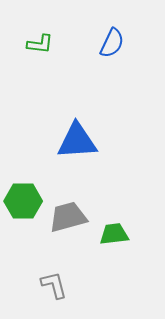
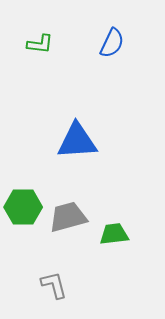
green hexagon: moved 6 px down
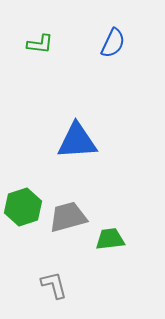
blue semicircle: moved 1 px right
green hexagon: rotated 18 degrees counterclockwise
green trapezoid: moved 4 px left, 5 px down
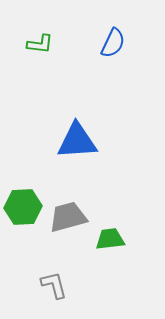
green hexagon: rotated 15 degrees clockwise
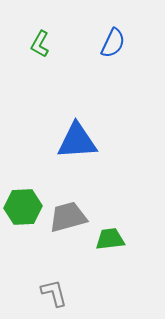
green L-shape: rotated 112 degrees clockwise
gray L-shape: moved 8 px down
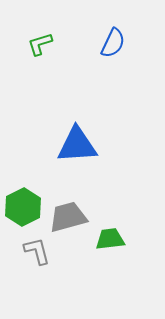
green L-shape: rotated 44 degrees clockwise
blue triangle: moved 4 px down
green hexagon: rotated 24 degrees counterclockwise
gray L-shape: moved 17 px left, 42 px up
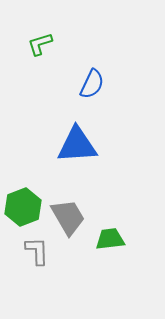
blue semicircle: moved 21 px left, 41 px down
green hexagon: rotated 6 degrees clockwise
gray trapezoid: rotated 75 degrees clockwise
gray L-shape: rotated 12 degrees clockwise
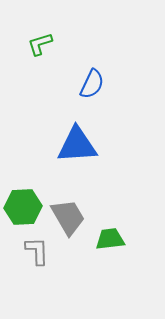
green hexagon: rotated 18 degrees clockwise
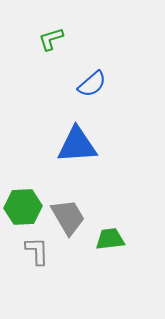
green L-shape: moved 11 px right, 5 px up
blue semicircle: rotated 24 degrees clockwise
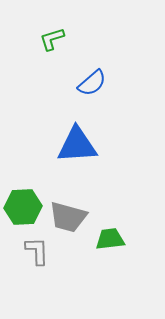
green L-shape: moved 1 px right
blue semicircle: moved 1 px up
gray trapezoid: rotated 135 degrees clockwise
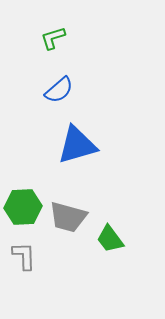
green L-shape: moved 1 px right, 1 px up
blue semicircle: moved 33 px left, 7 px down
blue triangle: rotated 12 degrees counterclockwise
green trapezoid: rotated 120 degrees counterclockwise
gray L-shape: moved 13 px left, 5 px down
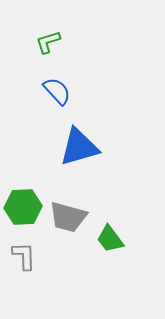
green L-shape: moved 5 px left, 4 px down
blue semicircle: moved 2 px left, 1 px down; rotated 92 degrees counterclockwise
blue triangle: moved 2 px right, 2 px down
